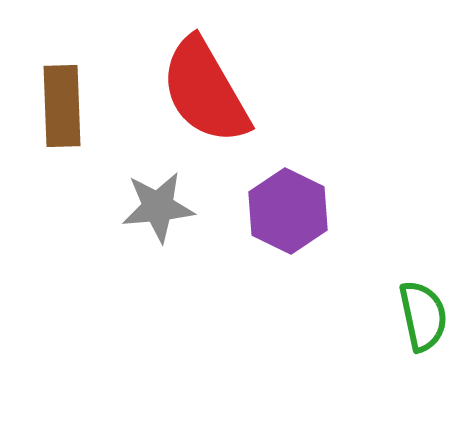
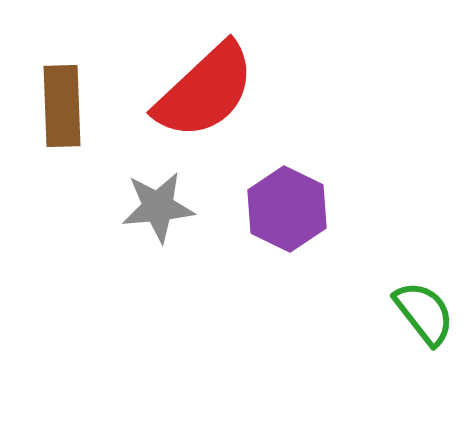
red semicircle: rotated 103 degrees counterclockwise
purple hexagon: moved 1 px left, 2 px up
green semicircle: moved 1 px right, 3 px up; rotated 26 degrees counterclockwise
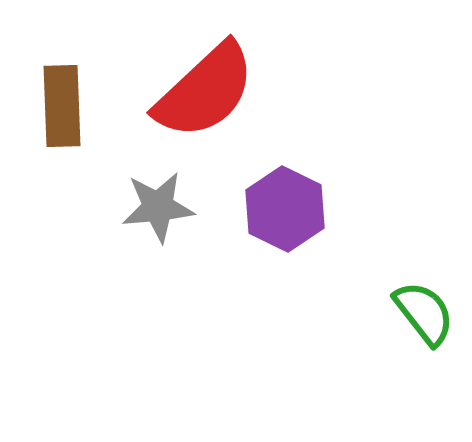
purple hexagon: moved 2 px left
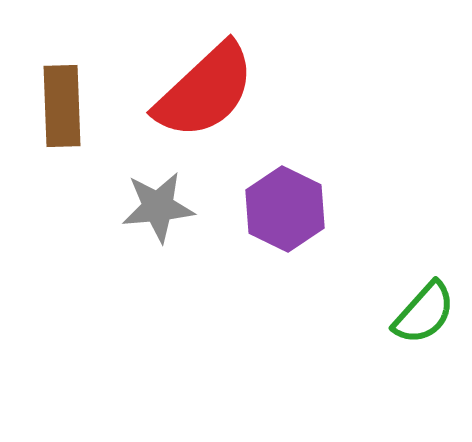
green semicircle: rotated 80 degrees clockwise
